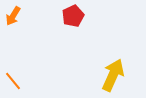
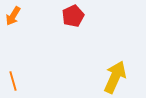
yellow arrow: moved 2 px right, 2 px down
orange line: rotated 24 degrees clockwise
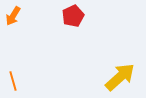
yellow arrow: moved 5 px right; rotated 24 degrees clockwise
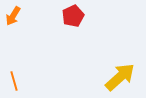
orange line: moved 1 px right
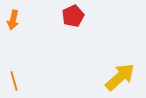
orange arrow: moved 4 px down; rotated 18 degrees counterclockwise
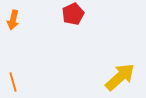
red pentagon: moved 2 px up
orange line: moved 1 px left, 1 px down
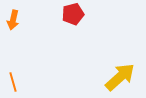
red pentagon: rotated 10 degrees clockwise
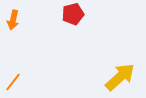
orange line: rotated 54 degrees clockwise
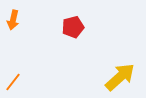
red pentagon: moved 13 px down
